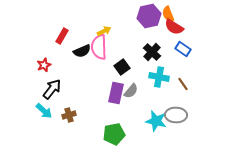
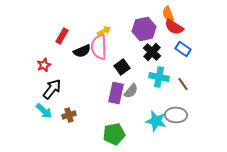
purple hexagon: moved 5 px left, 13 px down
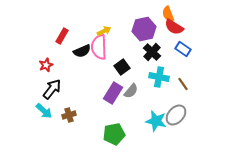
red star: moved 2 px right
purple rectangle: moved 3 px left; rotated 20 degrees clockwise
gray ellipse: rotated 50 degrees counterclockwise
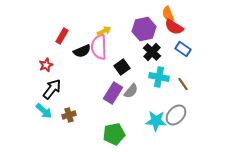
cyan star: rotated 10 degrees counterclockwise
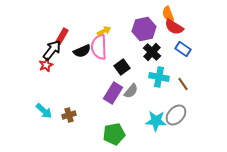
black arrow: moved 39 px up
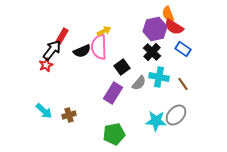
purple hexagon: moved 11 px right
gray semicircle: moved 8 px right, 8 px up
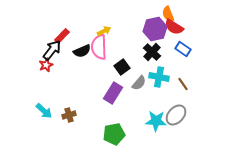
red rectangle: rotated 14 degrees clockwise
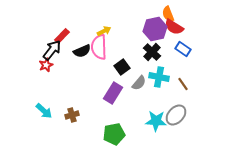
brown cross: moved 3 px right
